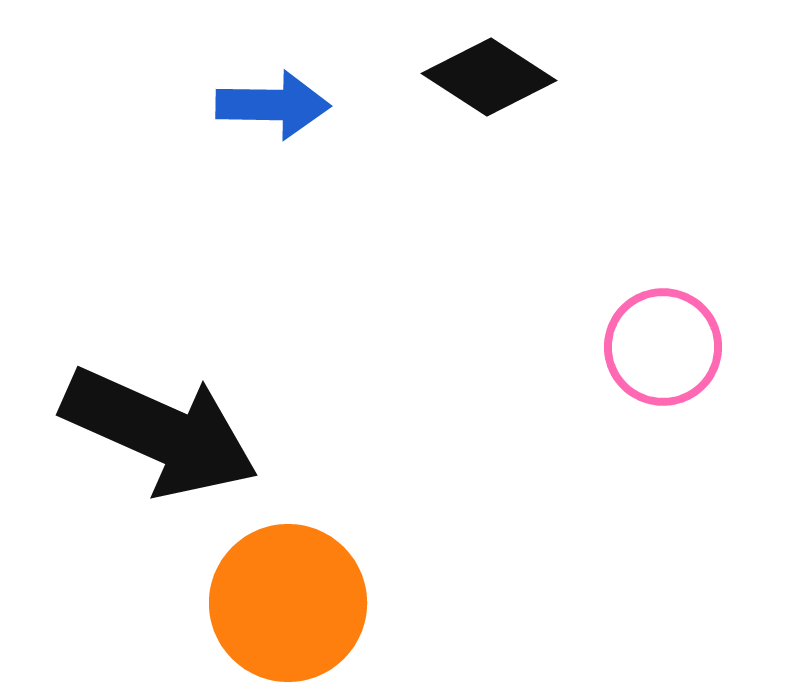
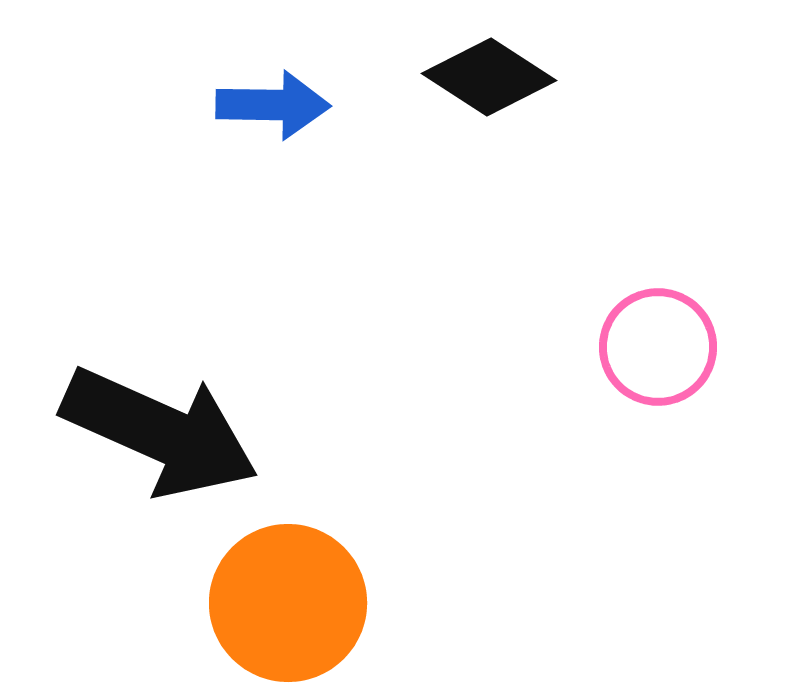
pink circle: moved 5 px left
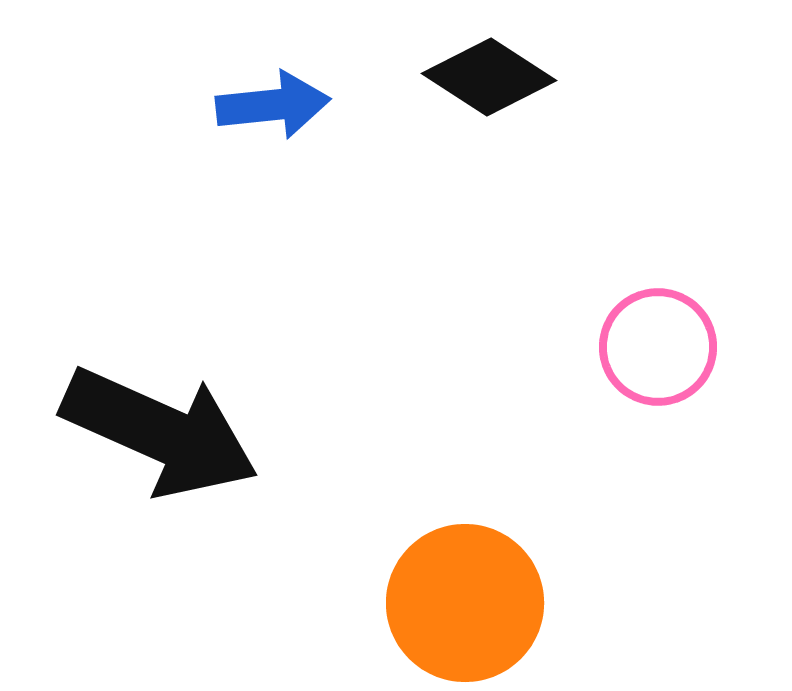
blue arrow: rotated 7 degrees counterclockwise
orange circle: moved 177 px right
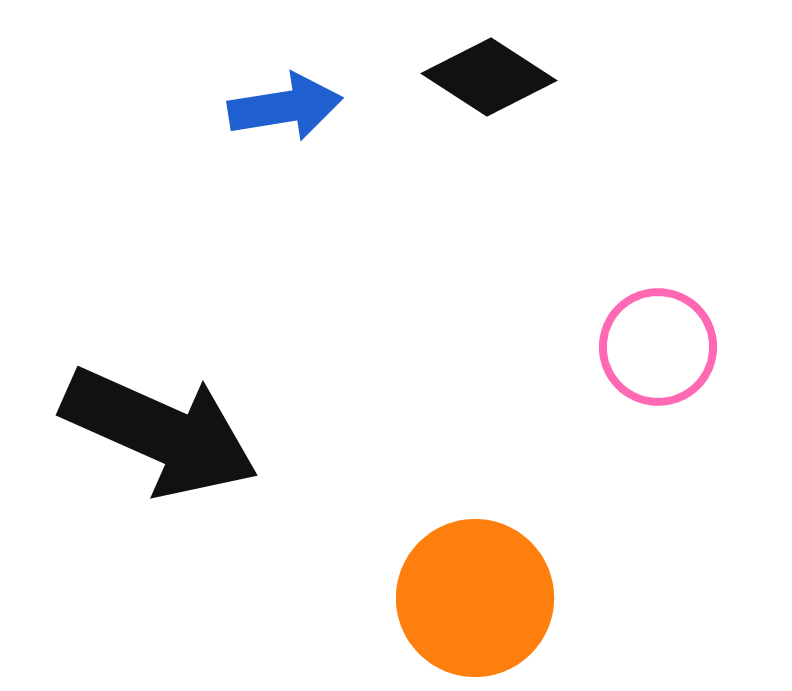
blue arrow: moved 12 px right, 2 px down; rotated 3 degrees counterclockwise
orange circle: moved 10 px right, 5 px up
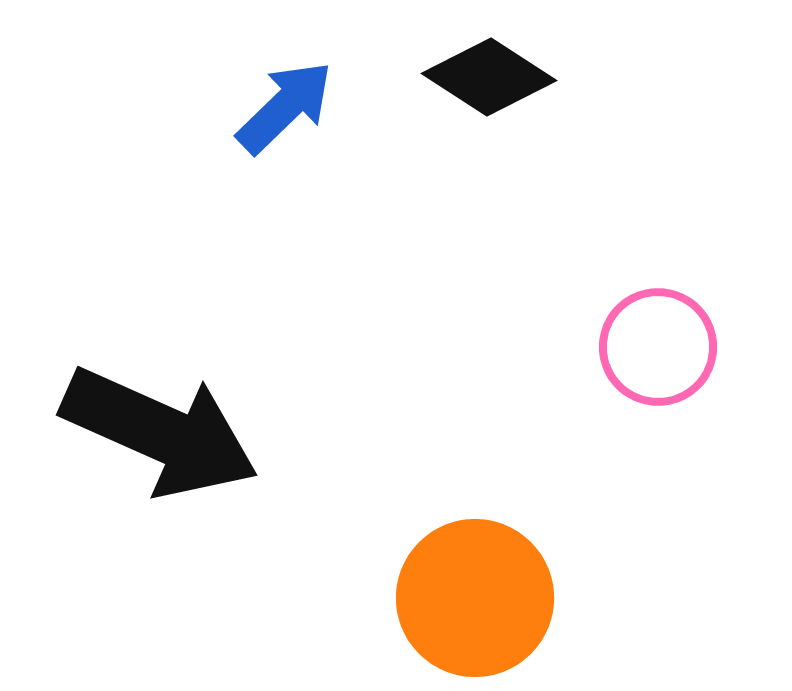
blue arrow: rotated 35 degrees counterclockwise
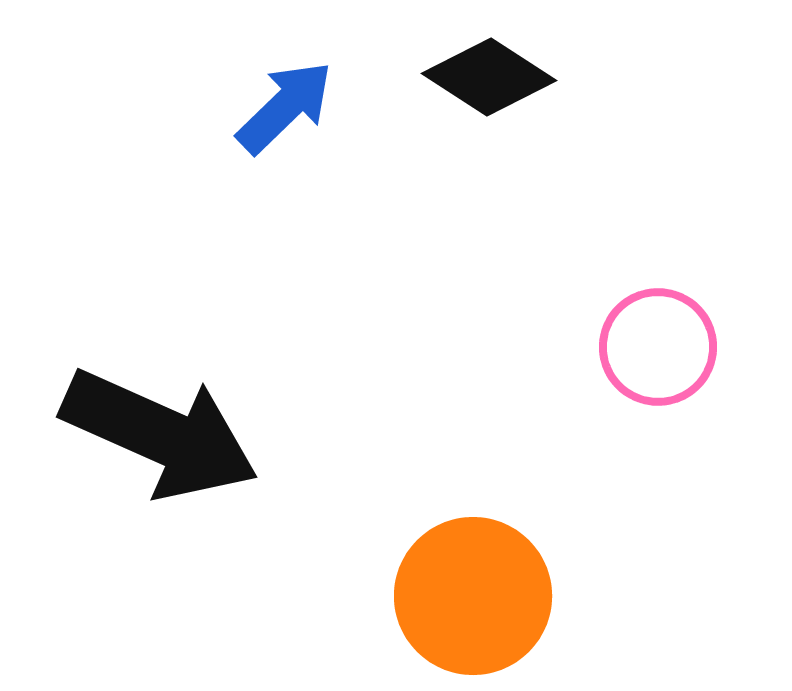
black arrow: moved 2 px down
orange circle: moved 2 px left, 2 px up
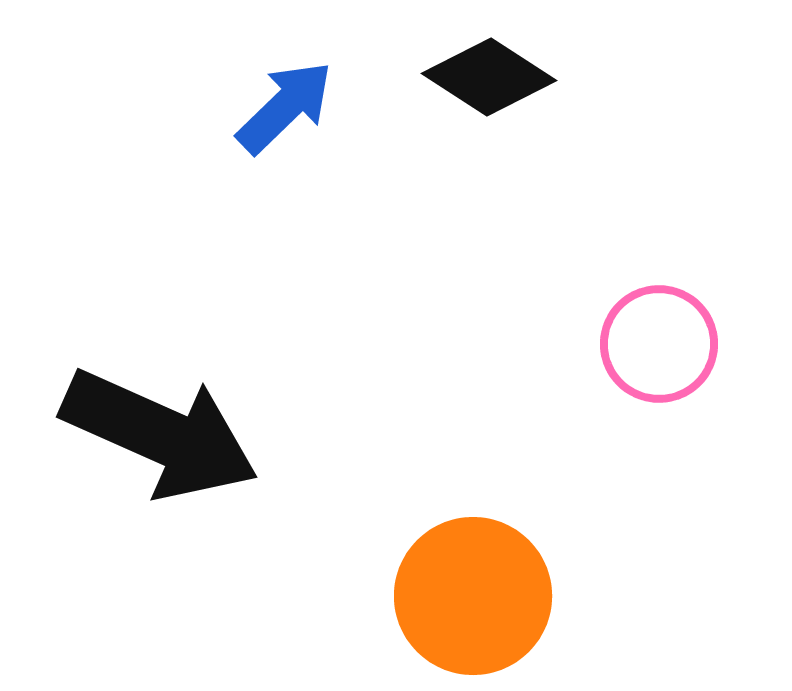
pink circle: moved 1 px right, 3 px up
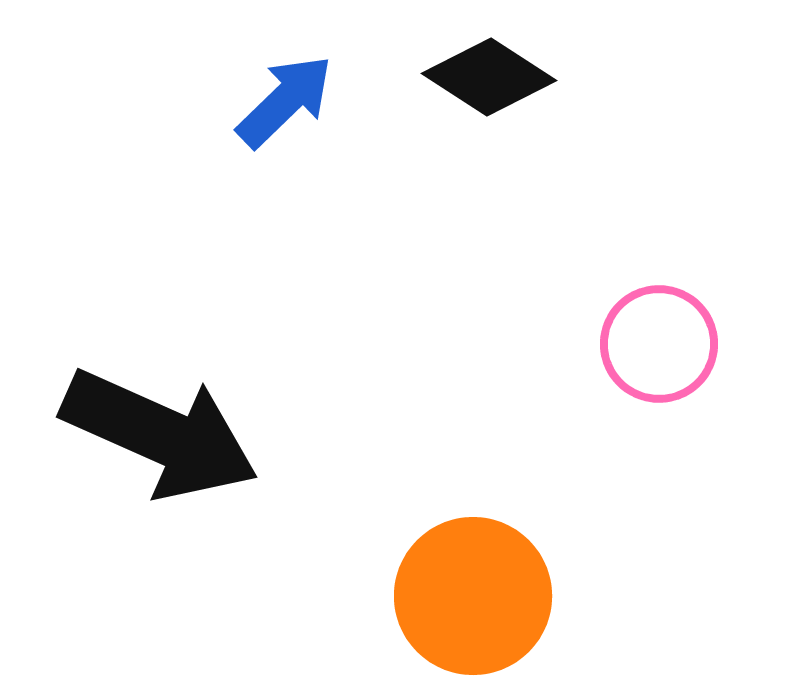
blue arrow: moved 6 px up
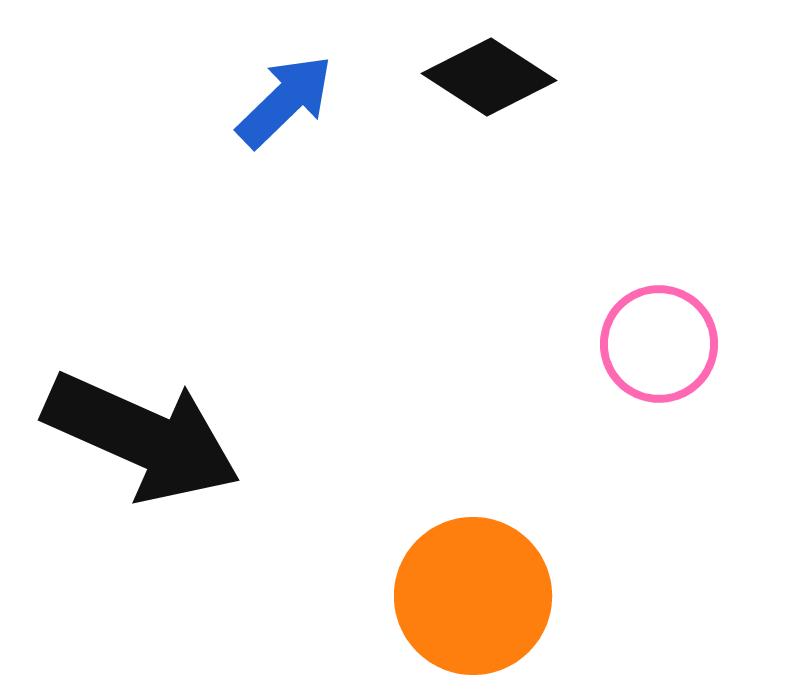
black arrow: moved 18 px left, 3 px down
